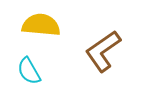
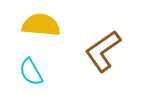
cyan semicircle: moved 2 px right, 1 px down
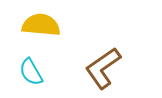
brown L-shape: moved 17 px down
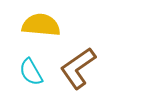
brown L-shape: moved 25 px left
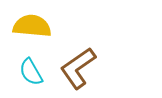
yellow semicircle: moved 9 px left, 1 px down
